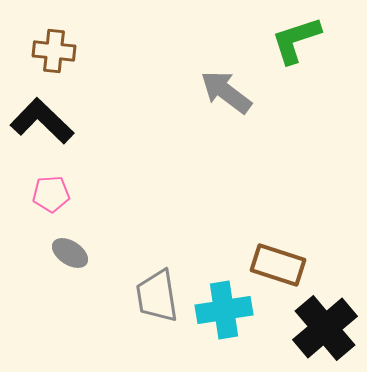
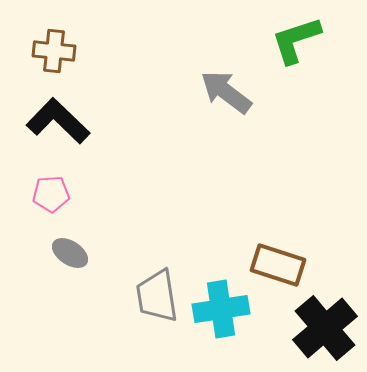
black L-shape: moved 16 px right
cyan cross: moved 3 px left, 1 px up
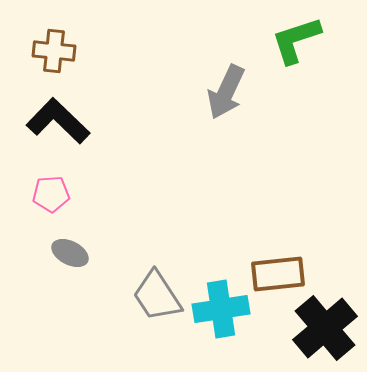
gray arrow: rotated 102 degrees counterclockwise
gray ellipse: rotated 6 degrees counterclockwise
brown rectangle: moved 9 px down; rotated 24 degrees counterclockwise
gray trapezoid: rotated 24 degrees counterclockwise
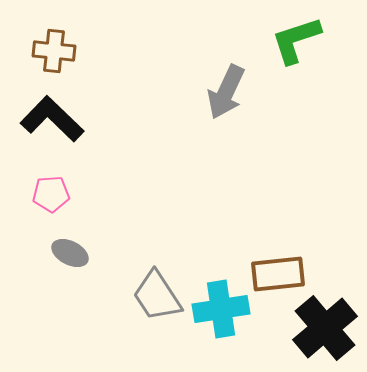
black L-shape: moved 6 px left, 2 px up
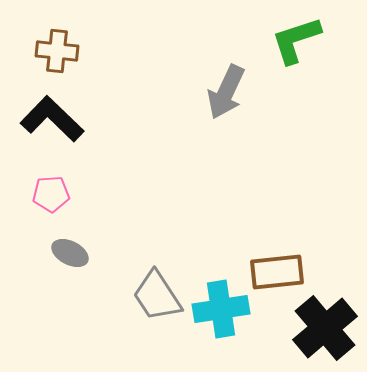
brown cross: moved 3 px right
brown rectangle: moved 1 px left, 2 px up
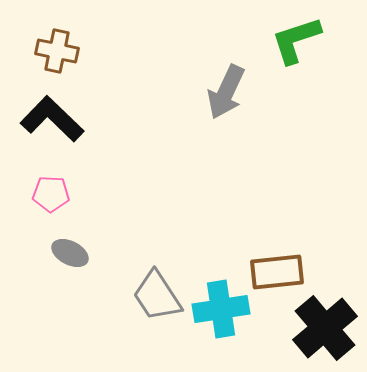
brown cross: rotated 6 degrees clockwise
pink pentagon: rotated 6 degrees clockwise
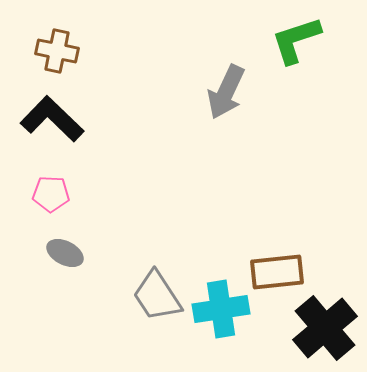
gray ellipse: moved 5 px left
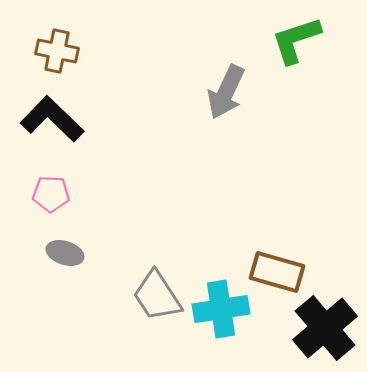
gray ellipse: rotated 9 degrees counterclockwise
brown rectangle: rotated 22 degrees clockwise
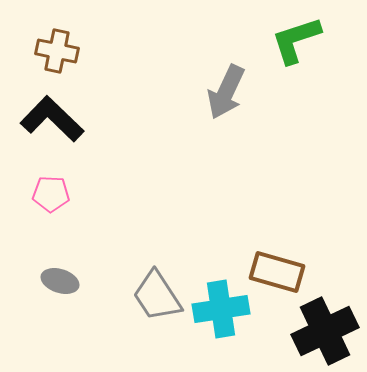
gray ellipse: moved 5 px left, 28 px down
black cross: moved 3 px down; rotated 14 degrees clockwise
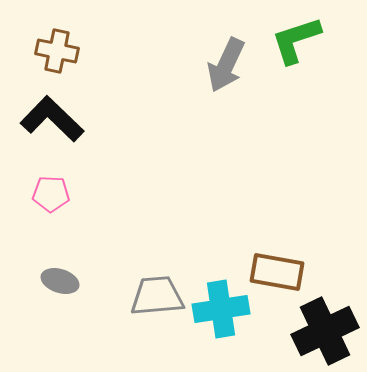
gray arrow: moved 27 px up
brown rectangle: rotated 6 degrees counterclockwise
gray trapezoid: rotated 118 degrees clockwise
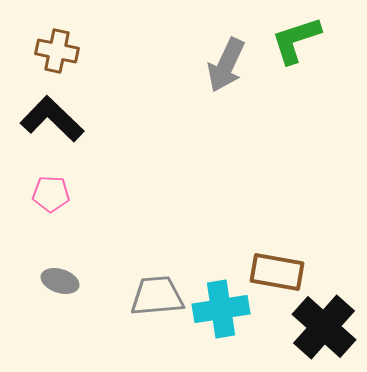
black cross: moved 1 px left, 4 px up; rotated 22 degrees counterclockwise
